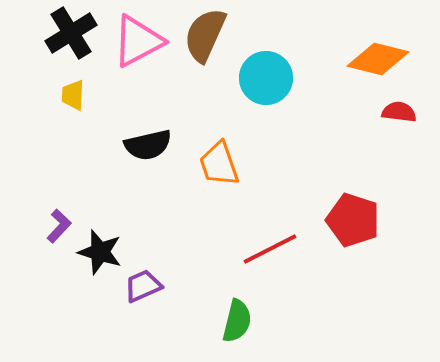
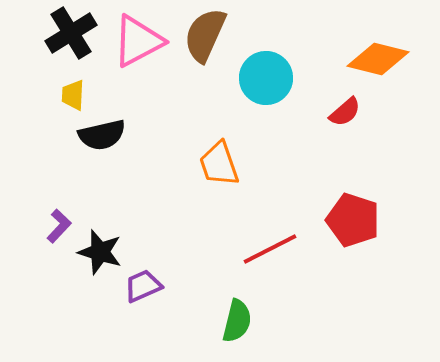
red semicircle: moved 54 px left; rotated 132 degrees clockwise
black semicircle: moved 46 px left, 10 px up
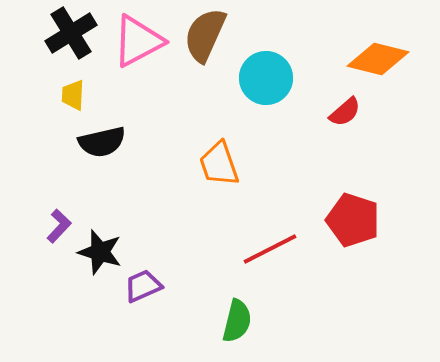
black semicircle: moved 7 px down
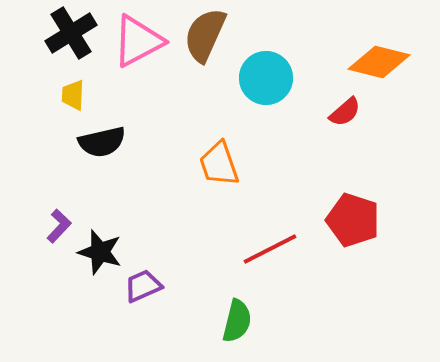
orange diamond: moved 1 px right, 3 px down
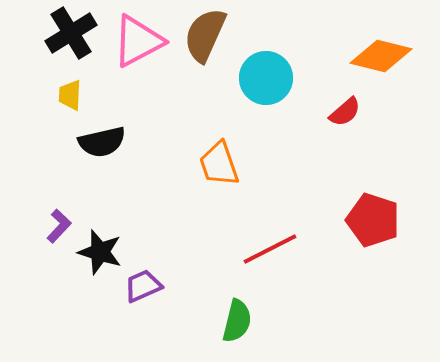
orange diamond: moved 2 px right, 6 px up
yellow trapezoid: moved 3 px left
red pentagon: moved 20 px right
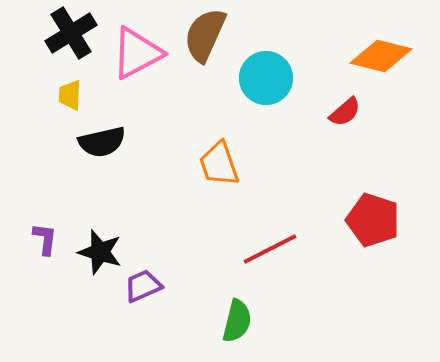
pink triangle: moved 1 px left, 12 px down
purple L-shape: moved 14 px left, 13 px down; rotated 36 degrees counterclockwise
